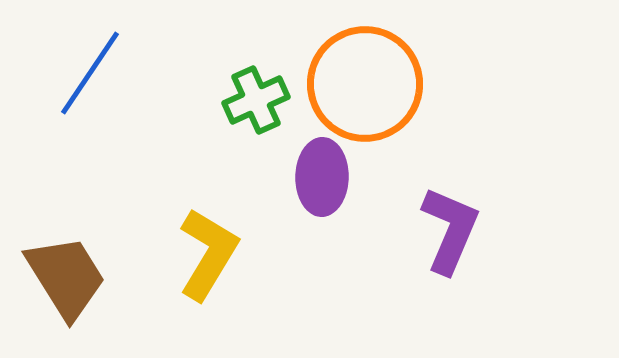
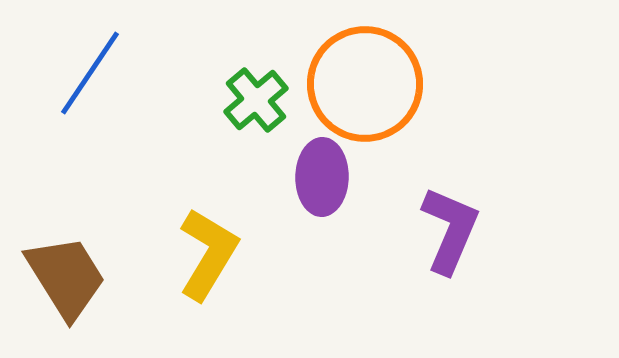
green cross: rotated 16 degrees counterclockwise
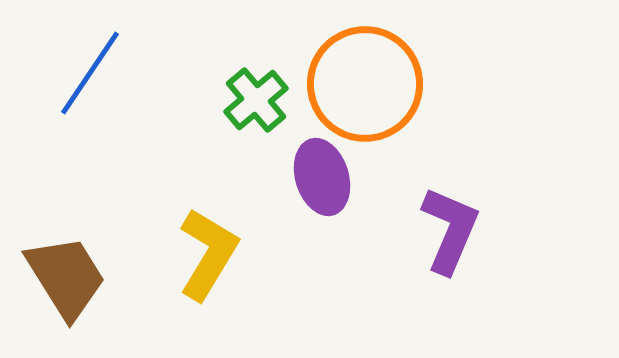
purple ellipse: rotated 18 degrees counterclockwise
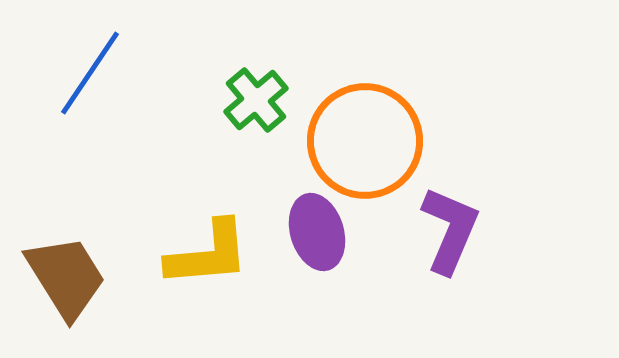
orange circle: moved 57 px down
purple ellipse: moved 5 px left, 55 px down
yellow L-shape: rotated 54 degrees clockwise
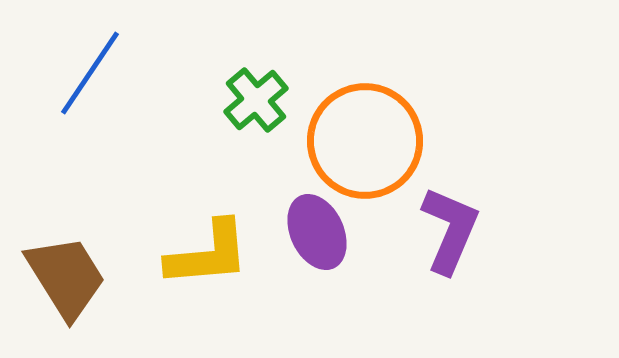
purple ellipse: rotated 8 degrees counterclockwise
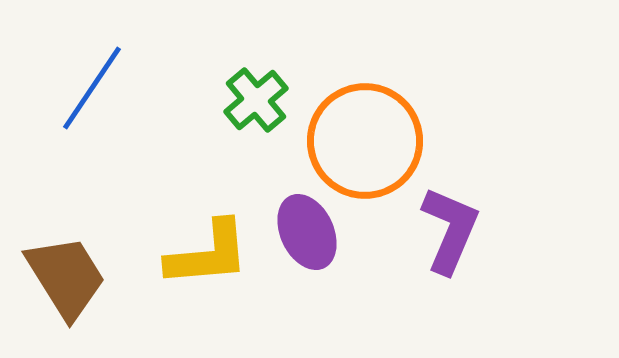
blue line: moved 2 px right, 15 px down
purple ellipse: moved 10 px left
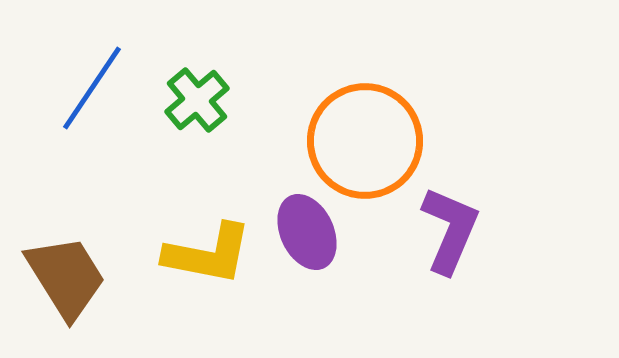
green cross: moved 59 px left
yellow L-shape: rotated 16 degrees clockwise
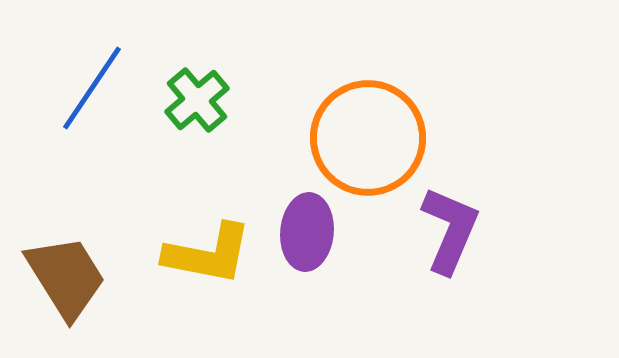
orange circle: moved 3 px right, 3 px up
purple ellipse: rotated 30 degrees clockwise
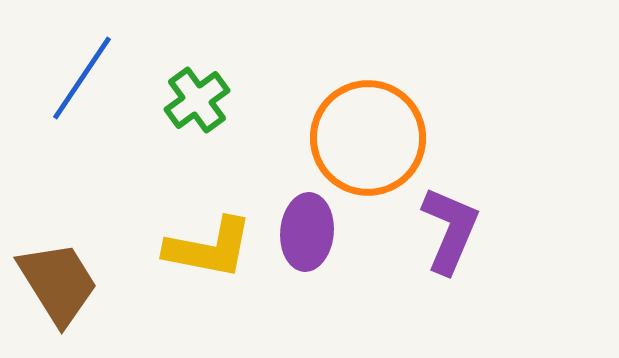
blue line: moved 10 px left, 10 px up
green cross: rotated 4 degrees clockwise
yellow L-shape: moved 1 px right, 6 px up
brown trapezoid: moved 8 px left, 6 px down
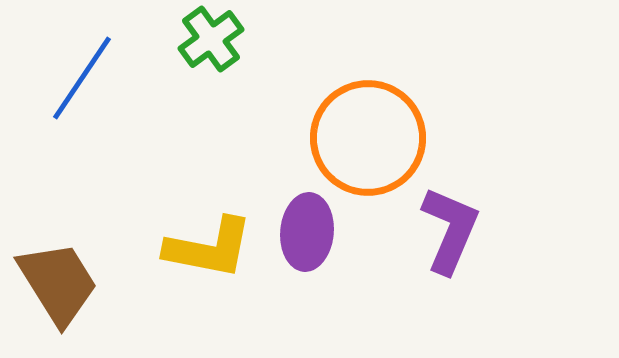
green cross: moved 14 px right, 61 px up
